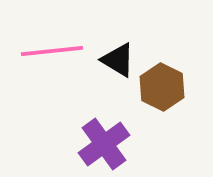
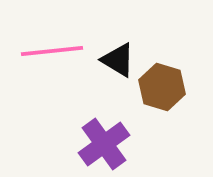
brown hexagon: rotated 9 degrees counterclockwise
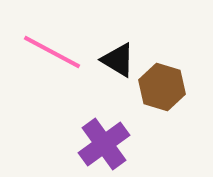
pink line: moved 1 px down; rotated 34 degrees clockwise
